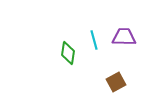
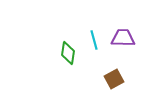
purple trapezoid: moved 1 px left, 1 px down
brown square: moved 2 px left, 3 px up
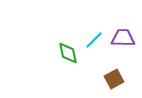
cyan line: rotated 60 degrees clockwise
green diamond: rotated 20 degrees counterclockwise
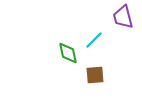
purple trapezoid: moved 21 px up; rotated 105 degrees counterclockwise
brown square: moved 19 px left, 4 px up; rotated 24 degrees clockwise
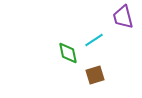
cyan line: rotated 12 degrees clockwise
brown square: rotated 12 degrees counterclockwise
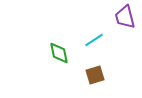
purple trapezoid: moved 2 px right
green diamond: moved 9 px left
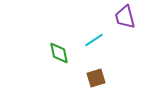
brown square: moved 1 px right, 3 px down
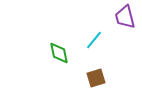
cyan line: rotated 18 degrees counterclockwise
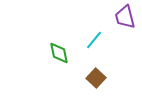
brown square: rotated 30 degrees counterclockwise
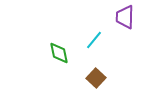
purple trapezoid: rotated 15 degrees clockwise
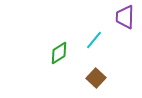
green diamond: rotated 70 degrees clockwise
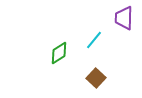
purple trapezoid: moved 1 px left, 1 px down
